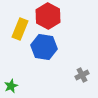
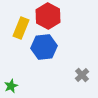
yellow rectangle: moved 1 px right, 1 px up
blue hexagon: rotated 15 degrees counterclockwise
gray cross: rotated 16 degrees counterclockwise
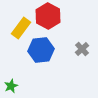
yellow rectangle: rotated 15 degrees clockwise
blue hexagon: moved 3 px left, 3 px down
gray cross: moved 26 px up
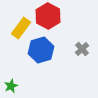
blue hexagon: rotated 10 degrees counterclockwise
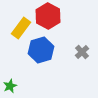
gray cross: moved 3 px down
green star: moved 1 px left
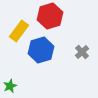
red hexagon: moved 2 px right; rotated 15 degrees clockwise
yellow rectangle: moved 2 px left, 3 px down
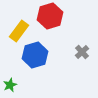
blue hexagon: moved 6 px left, 5 px down
green star: moved 1 px up
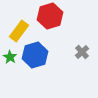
green star: moved 28 px up; rotated 16 degrees counterclockwise
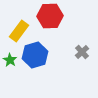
red hexagon: rotated 15 degrees clockwise
green star: moved 3 px down
